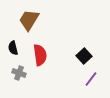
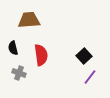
brown trapezoid: rotated 55 degrees clockwise
red semicircle: moved 1 px right
purple line: moved 1 px left, 2 px up
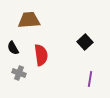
black semicircle: rotated 16 degrees counterclockwise
black square: moved 1 px right, 14 px up
purple line: moved 2 px down; rotated 28 degrees counterclockwise
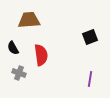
black square: moved 5 px right, 5 px up; rotated 21 degrees clockwise
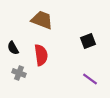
brown trapezoid: moved 13 px right; rotated 25 degrees clockwise
black square: moved 2 px left, 4 px down
purple line: rotated 63 degrees counterclockwise
